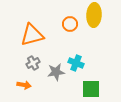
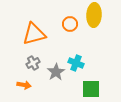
orange triangle: moved 2 px right, 1 px up
gray star: rotated 24 degrees counterclockwise
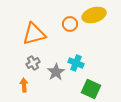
yellow ellipse: rotated 70 degrees clockwise
orange arrow: rotated 104 degrees counterclockwise
green square: rotated 24 degrees clockwise
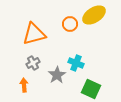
yellow ellipse: rotated 15 degrees counterclockwise
gray star: moved 1 px right, 3 px down
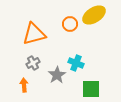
green square: rotated 24 degrees counterclockwise
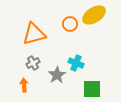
green square: moved 1 px right
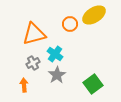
cyan cross: moved 21 px left, 9 px up; rotated 14 degrees clockwise
green square: moved 1 px right, 5 px up; rotated 36 degrees counterclockwise
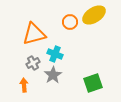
orange circle: moved 2 px up
cyan cross: rotated 14 degrees counterclockwise
gray star: moved 4 px left
green square: moved 1 px up; rotated 18 degrees clockwise
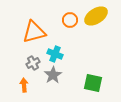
yellow ellipse: moved 2 px right, 1 px down
orange circle: moved 2 px up
orange triangle: moved 2 px up
green square: rotated 30 degrees clockwise
